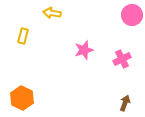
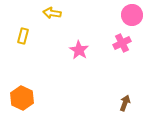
pink star: moved 5 px left; rotated 24 degrees counterclockwise
pink cross: moved 16 px up
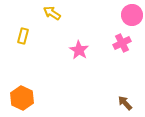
yellow arrow: rotated 24 degrees clockwise
brown arrow: rotated 63 degrees counterclockwise
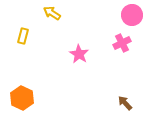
pink star: moved 4 px down
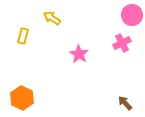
yellow arrow: moved 5 px down
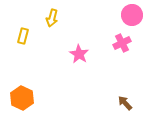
yellow arrow: rotated 108 degrees counterclockwise
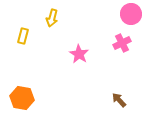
pink circle: moved 1 px left, 1 px up
orange hexagon: rotated 15 degrees counterclockwise
brown arrow: moved 6 px left, 3 px up
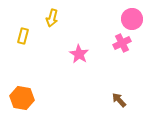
pink circle: moved 1 px right, 5 px down
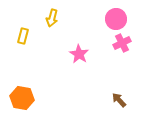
pink circle: moved 16 px left
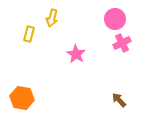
pink circle: moved 1 px left
yellow rectangle: moved 6 px right, 2 px up
pink star: moved 3 px left
